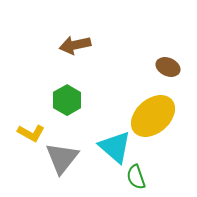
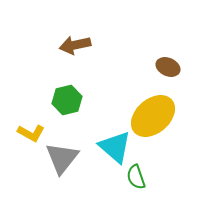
green hexagon: rotated 16 degrees clockwise
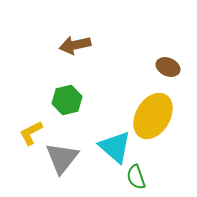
yellow ellipse: rotated 18 degrees counterclockwise
yellow L-shape: rotated 124 degrees clockwise
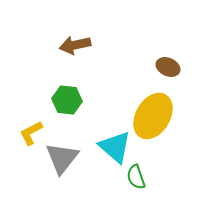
green hexagon: rotated 20 degrees clockwise
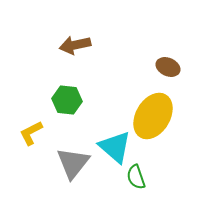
gray triangle: moved 11 px right, 5 px down
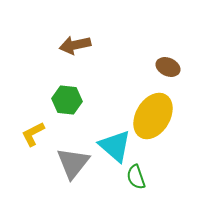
yellow L-shape: moved 2 px right, 1 px down
cyan triangle: moved 1 px up
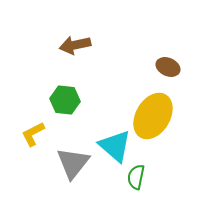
green hexagon: moved 2 px left
green semicircle: rotated 30 degrees clockwise
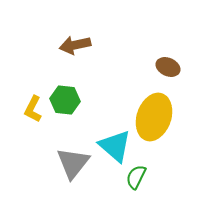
yellow ellipse: moved 1 px right, 1 px down; rotated 12 degrees counterclockwise
yellow L-shape: moved 25 px up; rotated 36 degrees counterclockwise
green semicircle: rotated 15 degrees clockwise
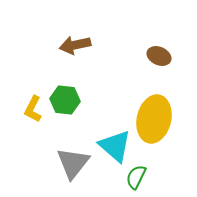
brown ellipse: moved 9 px left, 11 px up
yellow ellipse: moved 2 px down; rotated 6 degrees counterclockwise
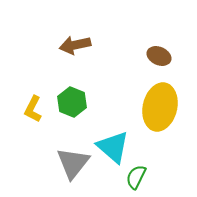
green hexagon: moved 7 px right, 2 px down; rotated 16 degrees clockwise
yellow ellipse: moved 6 px right, 12 px up
cyan triangle: moved 2 px left, 1 px down
